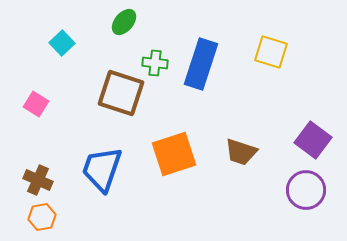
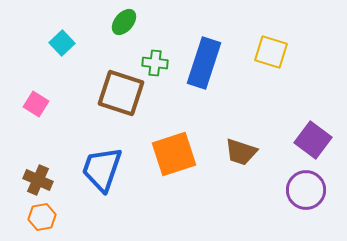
blue rectangle: moved 3 px right, 1 px up
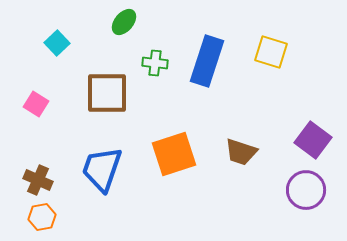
cyan square: moved 5 px left
blue rectangle: moved 3 px right, 2 px up
brown square: moved 14 px left; rotated 18 degrees counterclockwise
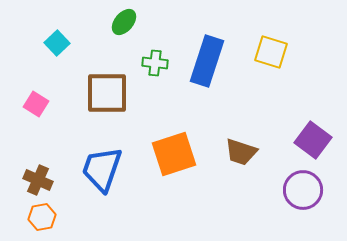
purple circle: moved 3 px left
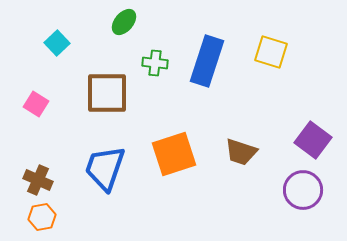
blue trapezoid: moved 3 px right, 1 px up
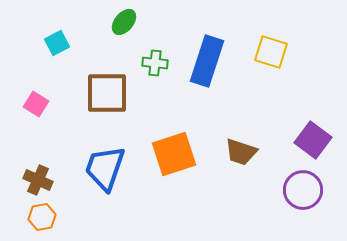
cyan square: rotated 15 degrees clockwise
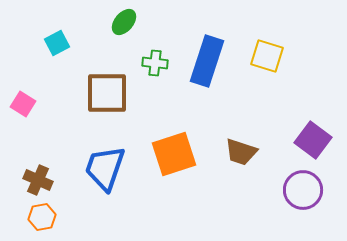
yellow square: moved 4 px left, 4 px down
pink square: moved 13 px left
